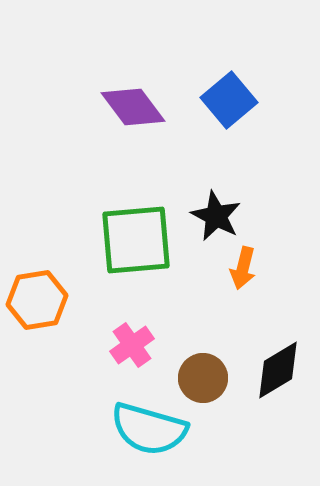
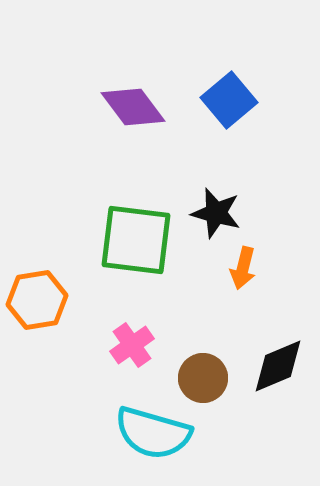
black star: moved 3 px up; rotated 12 degrees counterclockwise
green square: rotated 12 degrees clockwise
black diamond: moved 4 px up; rotated 8 degrees clockwise
cyan semicircle: moved 4 px right, 4 px down
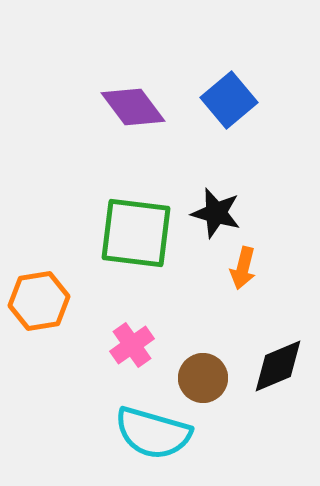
green square: moved 7 px up
orange hexagon: moved 2 px right, 1 px down
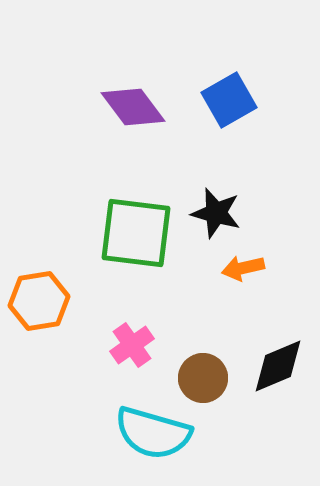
blue square: rotated 10 degrees clockwise
orange arrow: rotated 63 degrees clockwise
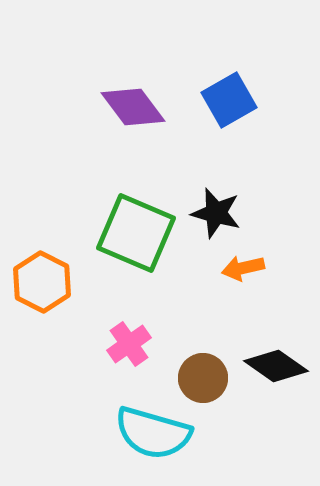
green square: rotated 16 degrees clockwise
orange hexagon: moved 3 px right, 19 px up; rotated 24 degrees counterclockwise
pink cross: moved 3 px left, 1 px up
black diamond: moved 2 px left; rotated 58 degrees clockwise
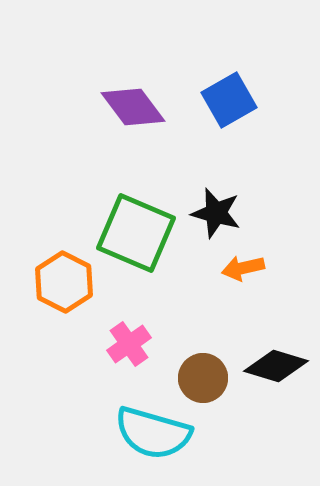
orange hexagon: moved 22 px right
black diamond: rotated 18 degrees counterclockwise
